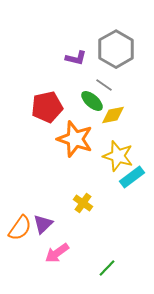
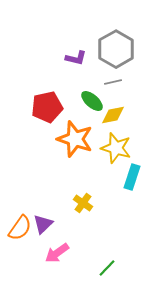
gray line: moved 9 px right, 3 px up; rotated 48 degrees counterclockwise
yellow star: moved 2 px left, 8 px up
cyan rectangle: rotated 35 degrees counterclockwise
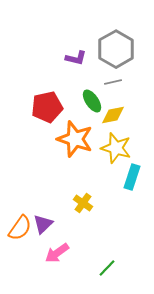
green ellipse: rotated 15 degrees clockwise
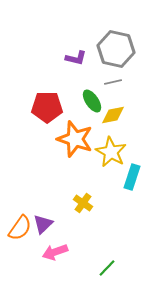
gray hexagon: rotated 18 degrees counterclockwise
red pentagon: rotated 12 degrees clockwise
yellow star: moved 5 px left, 4 px down; rotated 12 degrees clockwise
pink arrow: moved 2 px left, 1 px up; rotated 15 degrees clockwise
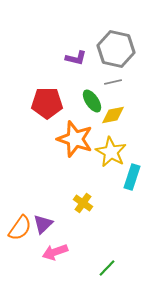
red pentagon: moved 4 px up
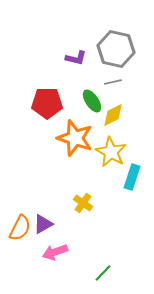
yellow diamond: rotated 15 degrees counterclockwise
orange star: moved 1 px up
purple triangle: rotated 15 degrees clockwise
orange semicircle: rotated 8 degrees counterclockwise
green line: moved 4 px left, 5 px down
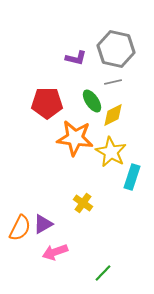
orange star: rotated 12 degrees counterclockwise
